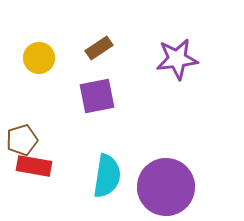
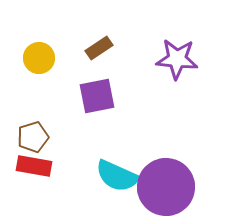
purple star: rotated 12 degrees clockwise
brown pentagon: moved 11 px right, 3 px up
cyan semicircle: moved 10 px right; rotated 105 degrees clockwise
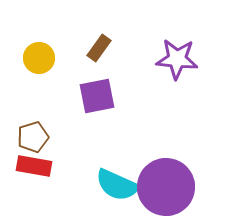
brown rectangle: rotated 20 degrees counterclockwise
cyan semicircle: moved 9 px down
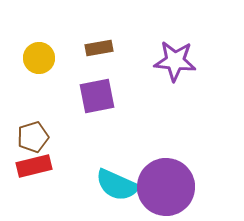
brown rectangle: rotated 44 degrees clockwise
purple star: moved 2 px left, 2 px down
red rectangle: rotated 24 degrees counterclockwise
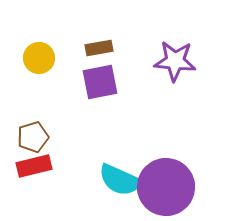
purple square: moved 3 px right, 14 px up
cyan semicircle: moved 3 px right, 5 px up
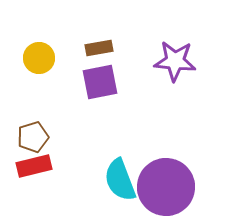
cyan semicircle: rotated 45 degrees clockwise
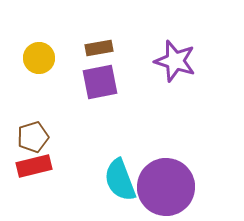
purple star: rotated 12 degrees clockwise
